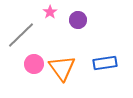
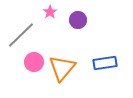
pink circle: moved 2 px up
orange triangle: rotated 16 degrees clockwise
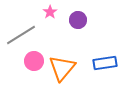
gray line: rotated 12 degrees clockwise
pink circle: moved 1 px up
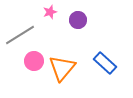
pink star: rotated 16 degrees clockwise
gray line: moved 1 px left
blue rectangle: rotated 50 degrees clockwise
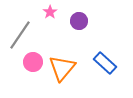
pink star: rotated 16 degrees counterclockwise
purple circle: moved 1 px right, 1 px down
gray line: rotated 24 degrees counterclockwise
pink circle: moved 1 px left, 1 px down
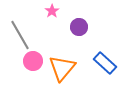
pink star: moved 2 px right, 1 px up
purple circle: moved 6 px down
gray line: rotated 64 degrees counterclockwise
pink circle: moved 1 px up
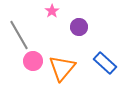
gray line: moved 1 px left
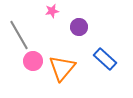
pink star: rotated 24 degrees clockwise
blue rectangle: moved 4 px up
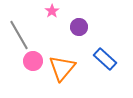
pink star: rotated 24 degrees counterclockwise
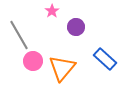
purple circle: moved 3 px left
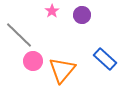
purple circle: moved 6 px right, 12 px up
gray line: rotated 16 degrees counterclockwise
orange triangle: moved 2 px down
